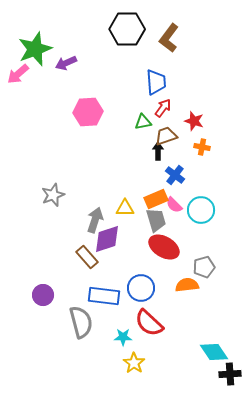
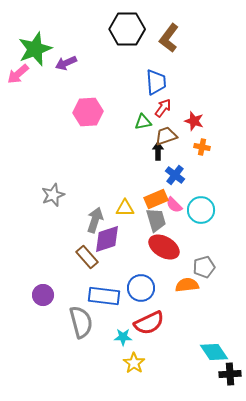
red semicircle: rotated 68 degrees counterclockwise
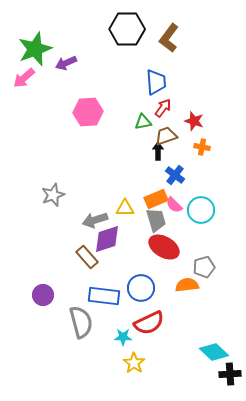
pink arrow: moved 6 px right, 4 px down
gray arrow: rotated 125 degrees counterclockwise
cyan diamond: rotated 12 degrees counterclockwise
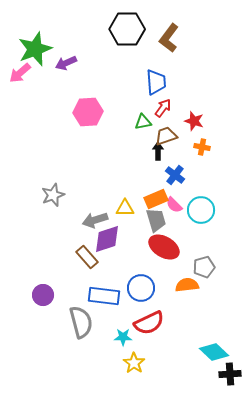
pink arrow: moved 4 px left, 5 px up
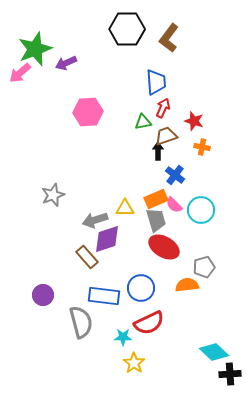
red arrow: rotated 12 degrees counterclockwise
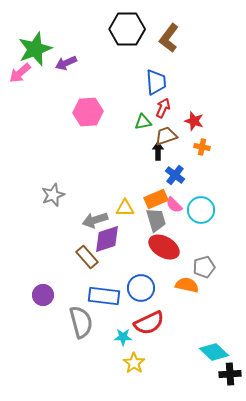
orange semicircle: rotated 20 degrees clockwise
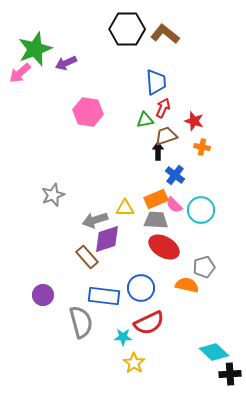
brown L-shape: moved 4 px left, 4 px up; rotated 92 degrees clockwise
pink hexagon: rotated 12 degrees clockwise
green triangle: moved 2 px right, 2 px up
gray trapezoid: rotated 70 degrees counterclockwise
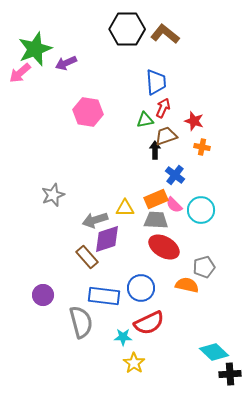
black arrow: moved 3 px left, 1 px up
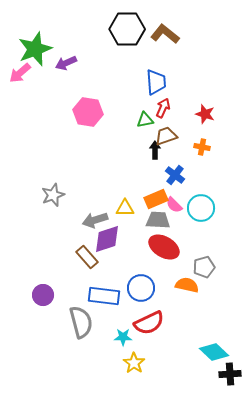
red star: moved 11 px right, 7 px up
cyan circle: moved 2 px up
gray trapezoid: moved 2 px right
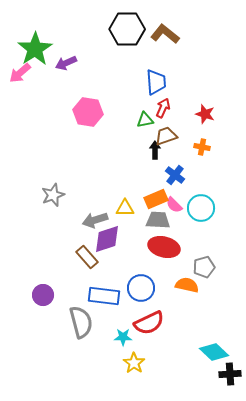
green star: rotated 12 degrees counterclockwise
red ellipse: rotated 16 degrees counterclockwise
